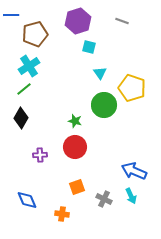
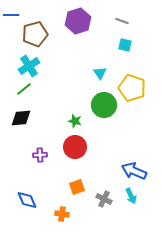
cyan square: moved 36 px right, 2 px up
black diamond: rotated 55 degrees clockwise
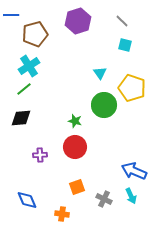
gray line: rotated 24 degrees clockwise
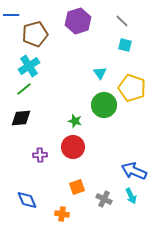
red circle: moved 2 px left
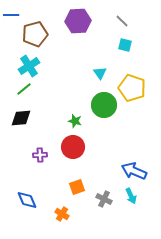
purple hexagon: rotated 15 degrees clockwise
orange cross: rotated 24 degrees clockwise
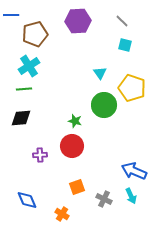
green line: rotated 35 degrees clockwise
red circle: moved 1 px left, 1 px up
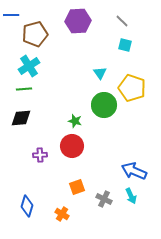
blue diamond: moved 6 px down; rotated 40 degrees clockwise
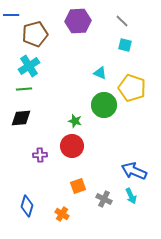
cyan triangle: rotated 32 degrees counterclockwise
orange square: moved 1 px right, 1 px up
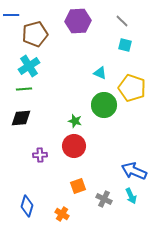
red circle: moved 2 px right
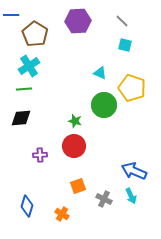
brown pentagon: rotated 25 degrees counterclockwise
